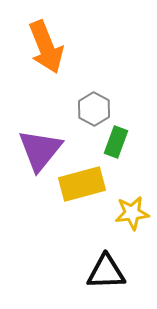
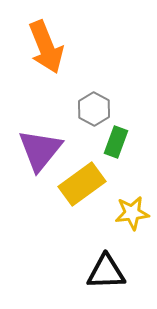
yellow rectangle: rotated 21 degrees counterclockwise
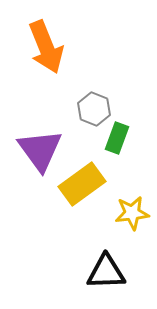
gray hexagon: rotated 8 degrees counterclockwise
green rectangle: moved 1 px right, 4 px up
purple triangle: rotated 15 degrees counterclockwise
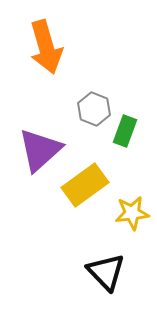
orange arrow: rotated 6 degrees clockwise
green rectangle: moved 8 px right, 7 px up
purple triangle: rotated 24 degrees clockwise
yellow rectangle: moved 3 px right, 1 px down
black triangle: rotated 48 degrees clockwise
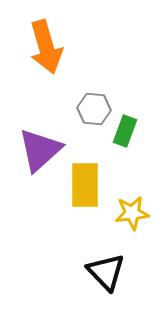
gray hexagon: rotated 16 degrees counterclockwise
yellow rectangle: rotated 54 degrees counterclockwise
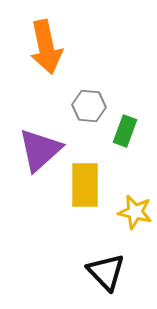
orange arrow: rotated 4 degrees clockwise
gray hexagon: moved 5 px left, 3 px up
yellow star: moved 3 px right, 1 px up; rotated 20 degrees clockwise
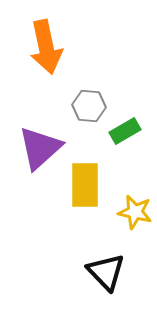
green rectangle: rotated 40 degrees clockwise
purple triangle: moved 2 px up
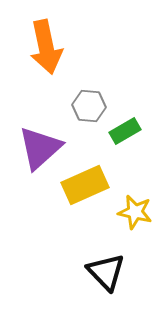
yellow rectangle: rotated 66 degrees clockwise
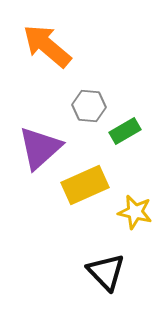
orange arrow: moved 1 px right, 1 px up; rotated 142 degrees clockwise
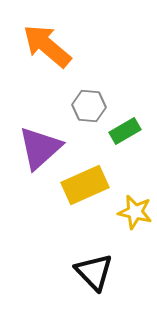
black triangle: moved 12 px left
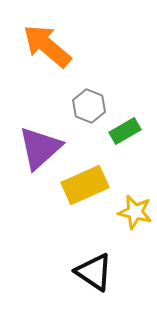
gray hexagon: rotated 16 degrees clockwise
black triangle: rotated 12 degrees counterclockwise
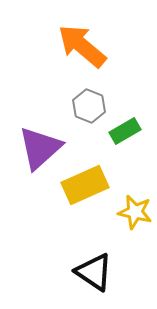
orange arrow: moved 35 px right
